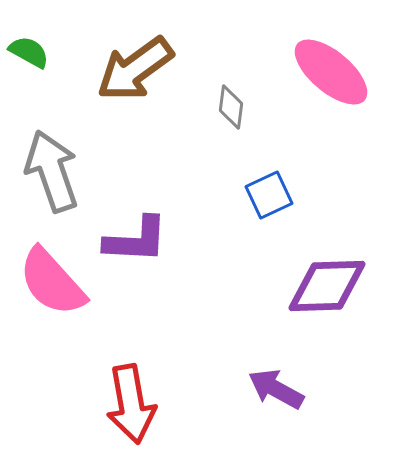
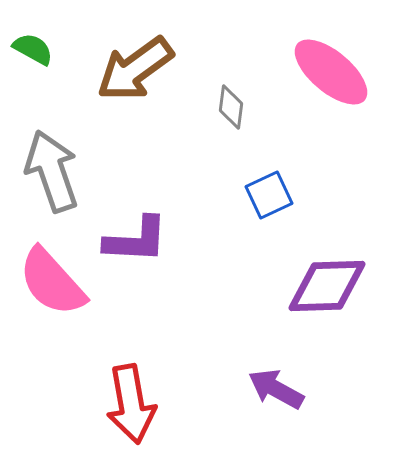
green semicircle: moved 4 px right, 3 px up
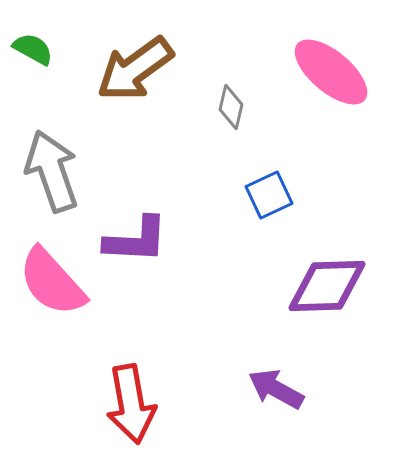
gray diamond: rotated 6 degrees clockwise
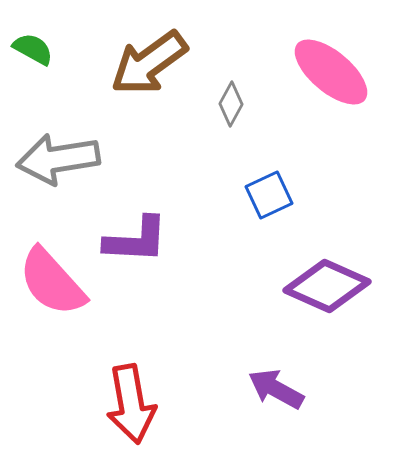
brown arrow: moved 14 px right, 6 px up
gray diamond: moved 3 px up; rotated 15 degrees clockwise
gray arrow: moved 6 px right, 12 px up; rotated 80 degrees counterclockwise
purple diamond: rotated 26 degrees clockwise
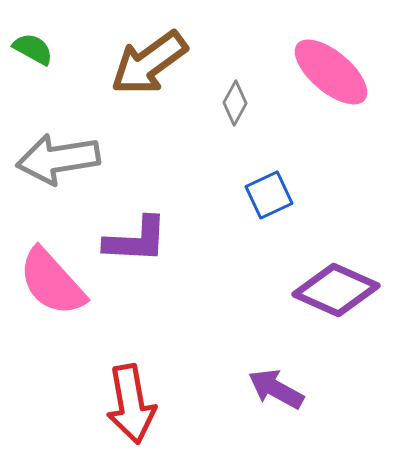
gray diamond: moved 4 px right, 1 px up
purple diamond: moved 9 px right, 4 px down
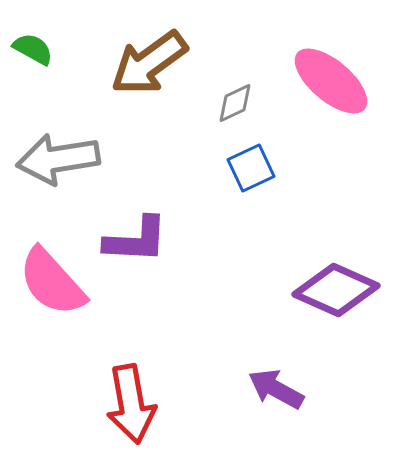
pink ellipse: moved 9 px down
gray diamond: rotated 36 degrees clockwise
blue square: moved 18 px left, 27 px up
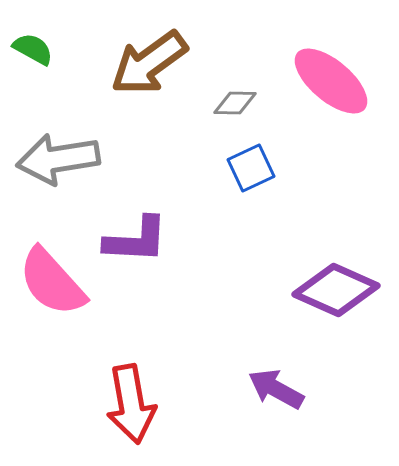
gray diamond: rotated 27 degrees clockwise
